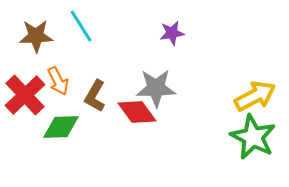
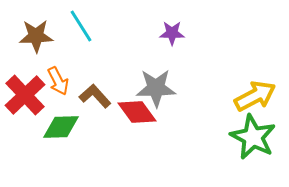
purple star: rotated 10 degrees clockwise
brown L-shape: rotated 108 degrees clockwise
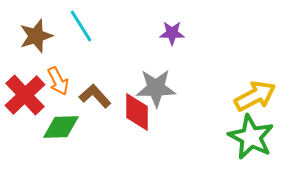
brown star: rotated 16 degrees counterclockwise
red diamond: rotated 36 degrees clockwise
green star: moved 2 px left
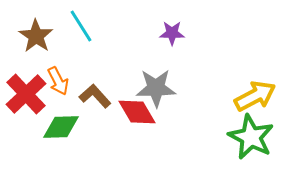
brown star: rotated 20 degrees counterclockwise
red cross: moved 1 px right, 1 px up
red diamond: rotated 30 degrees counterclockwise
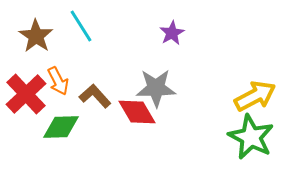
purple star: rotated 30 degrees counterclockwise
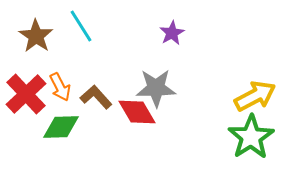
orange arrow: moved 2 px right, 6 px down
brown L-shape: moved 1 px right, 1 px down
green star: rotated 12 degrees clockwise
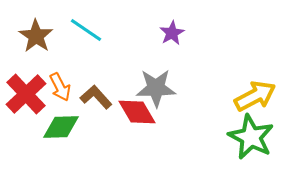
cyan line: moved 5 px right, 4 px down; rotated 24 degrees counterclockwise
green star: rotated 12 degrees counterclockwise
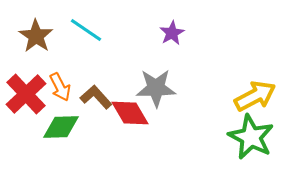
red diamond: moved 7 px left, 1 px down
